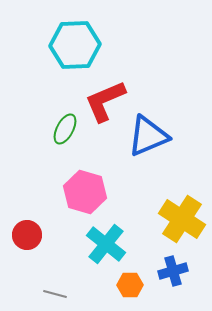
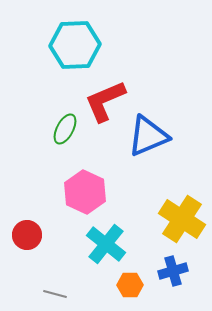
pink hexagon: rotated 9 degrees clockwise
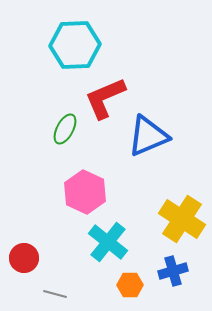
red L-shape: moved 3 px up
red circle: moved 3 px left, 23 px down
cyan cross: moved 2 px right, 2 px up
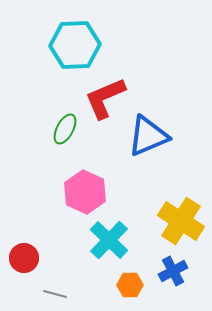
yellow cross: moved 1 px left, 2 px down
cyan cross: moved 1 px right, 2 px up; rotated 6 degrees clockwise
blue cross: rotated 12 degrees counterclockwise
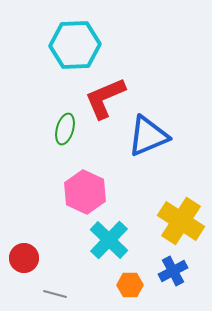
green ellipse: rotated 12 degrees counterclockwise
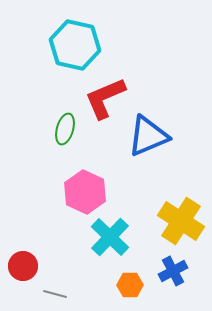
cyan hexagon: rotated 15 degrees clockwise
cyan cross: moved 1 px right, 3 px up
red circle: moved 1 px left, 8 px down
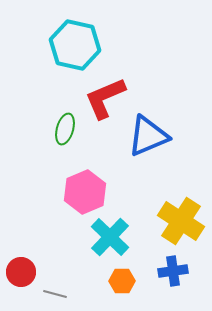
pink hexagon: rotated 12 degrees clockwise
red circle: moved 2 px left, 6 px down
blue cross: rotated 20 degrees clockwise
orange hexagon: moved 8 px left, 4 px up
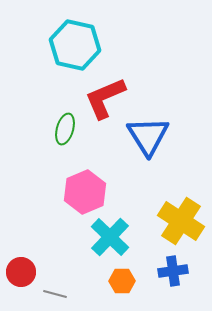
blue triangle: rotated 39 degrees counterclockwise
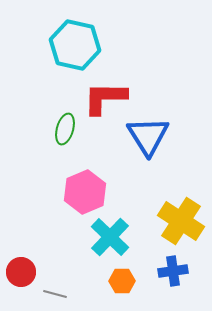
red L-shape: rotated 24 degrees clockwise
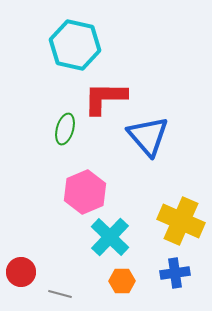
blue triangle: rotated 9 degrees counterclockwise
yellow cross: rotated 9 degrees counterclockwise
blue cross: moved 2 px right, 2 px down
gray line: moved 5 px right
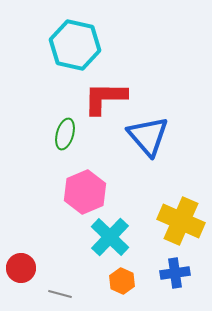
green ellipse: moved 5 px down
red circle: moved 4 px up
orange hexagon: rotated 25 degrees clockwise
